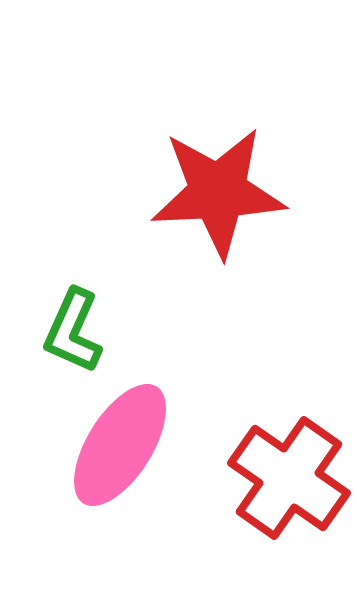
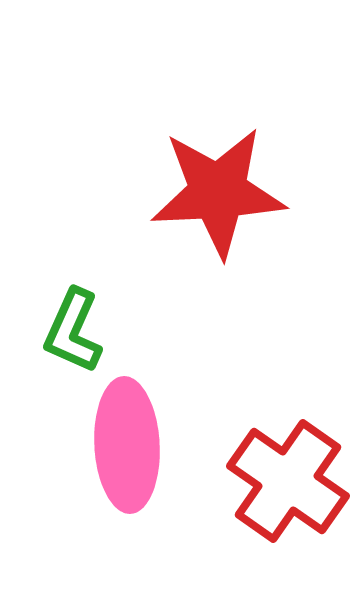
pink ellipse: moved 7 px right; rotated 35 degrees counterclockwise
red cross: moved 1 px left, 3 px down
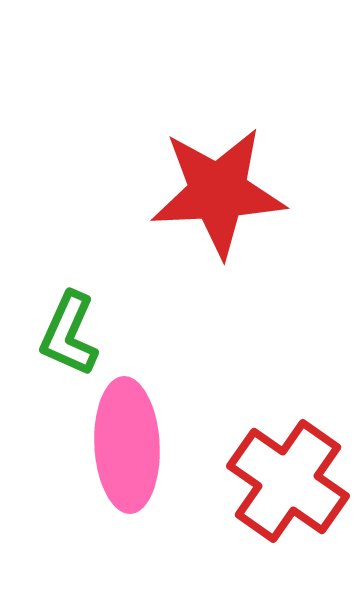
green L-shape: moved 4 px left, 3 px down
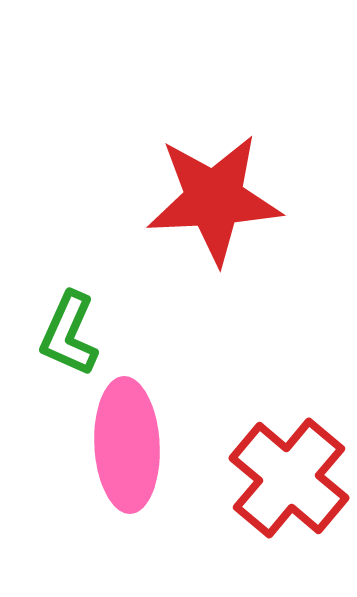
red star: moved 4 px left, 7 px down
red cross: moved 1 px right, 3 px up; rotated 5 degrees clockwise
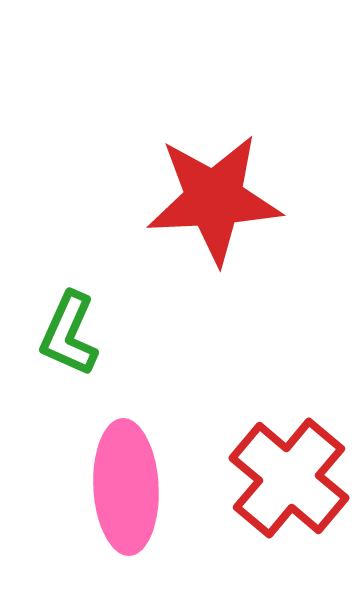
pink ellipse: moved 1 px left, 42 px down
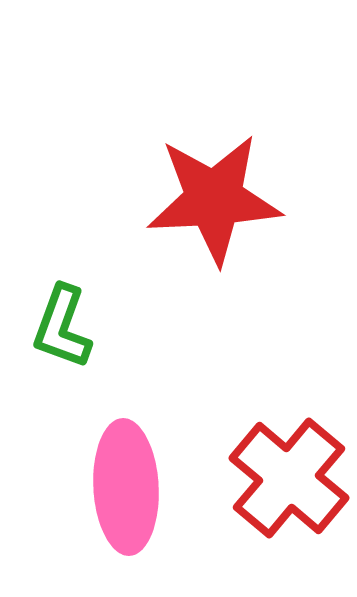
green L-shape: moved 7 px left, 7 px up; rotated 4 degrees counterclockwise
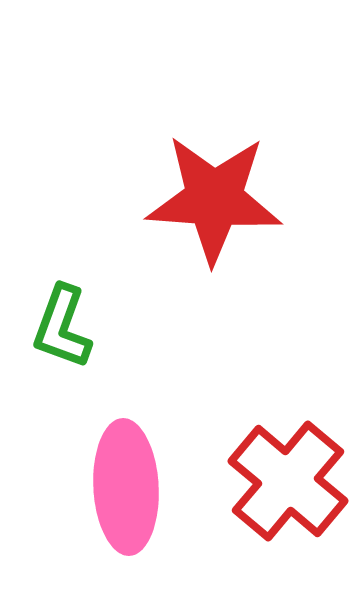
red star: rotated 7 degrees clockwise
red cross: moved 1 px left, 3 px down
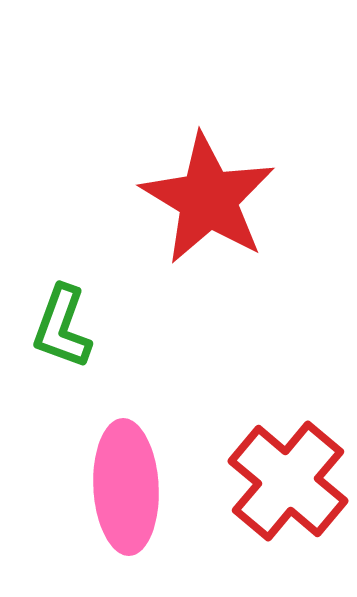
red star: moved 6 px left; rotated 27 degrees clockwise
